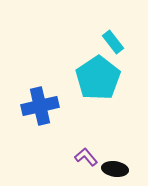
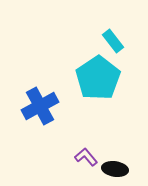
cyan rectangle: moved 1 px up
blue cross: rotated 15 degrees counterclockwise
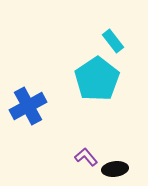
cyan pentagon: moved 1 px left, 1 px down
blue cross: moved 12 px left
black ellipse: rotated 15 degrees counterclockwise
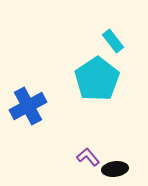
purple L-shape: moved 2 px right
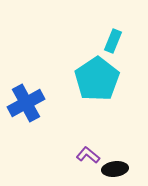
cyan rectangle: rotated 60 degrees clockwise
blue cross: moved 2 px left, 3 px up
purple L-shape: moved 2 px up; rotated 10 degrees counterclockwise
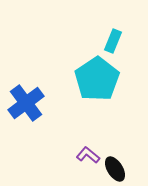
blue cross: rotated 9 degrees counterclockwise
black ellipse: rotated 65 degrees clockwise
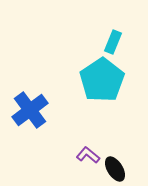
cyan rectangle: moved 1 px down
cyan pentagon: moved 5 px right, 1 px down
blue cross: moved 4 px right, 7 px down
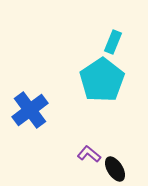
purple L-shape: moved 1 px right, 1 px up
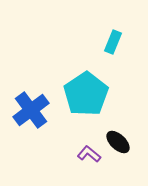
cyan pentagon: moved 16 px left, 14 px down
blue cross: moved 1 px right
black ellipse: moved 3 px right, 27 px up; rotated 15 degrees counterclockwise
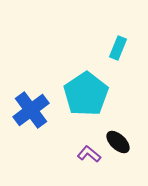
cyan rectangle: moved 5 px right, 6 px down
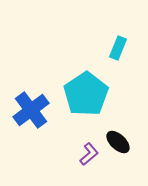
purple L-shape: rotated 100 degrees clockwise
